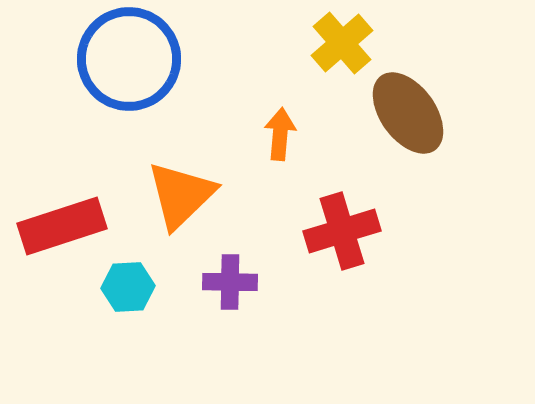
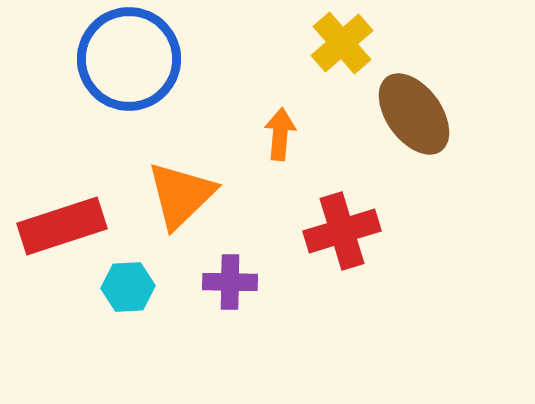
brown ellipse: moved 6 px right, 1 px down
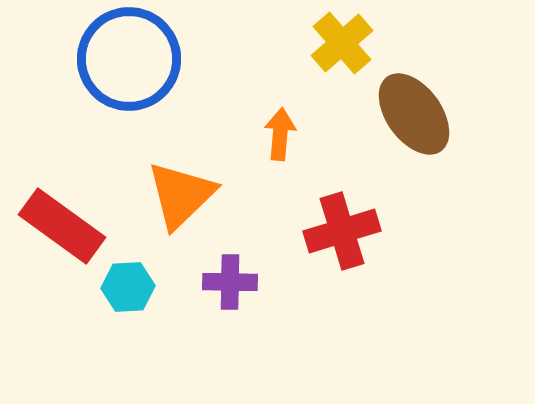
red rectangle: rotated 54 degrees clockwise
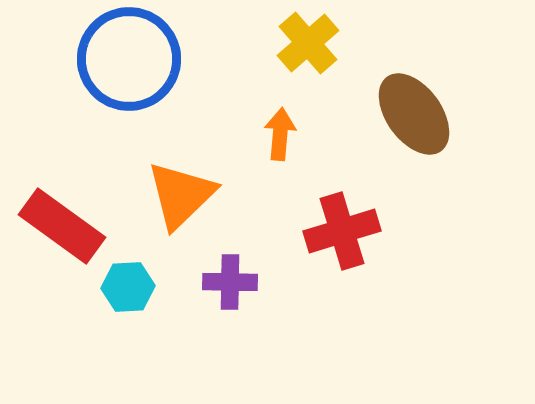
yellow cross: moved 34 px left
